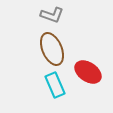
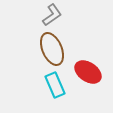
gray L-shape: rotated 55 degrees counterclockwise
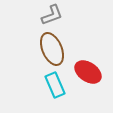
gray L-shape: rotated 15 degrees clockwise
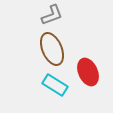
red ellipse: rotated 32 degrees clockwise
cyan rectangle: rotated 35 degrees counterclockwise
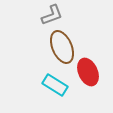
brown ellipse: moved 10 px right, 2 px up
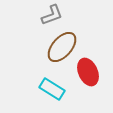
brown ellipse: rotated 64 degrees clockwise
cyan rectangle: moved 3 px left, 4 px down
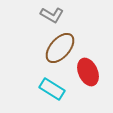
gray L-shape: rotated 50 degrees clockwise
brown ellipse: moved 2 px left, 1 px down
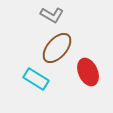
brown ellipse: moved 3 px left
cyan rectangle: moved 16 px left, 10 px up
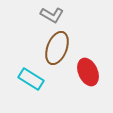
brown ellipse: rotated 20 degrees counterclockwise
cyan rectangle: moved 5 px left
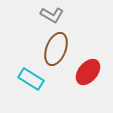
brown ellipse: moved 1 px left, 1 px down
red ellipse: rotated 64 degrees clockwise
